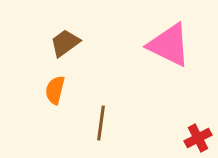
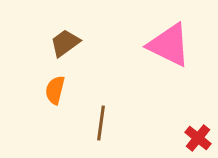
red cross: rotated 24 degrees counterclockwise
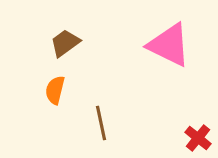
brown line: rotated 20 degrees counterclockwise
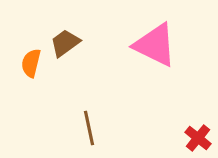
pink triangle: moved 14 px left
orange semicircle: moved 24 px left, 27 px up
brown line: moved 12 px left, 5 px down
